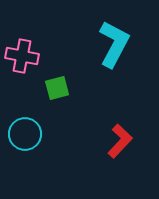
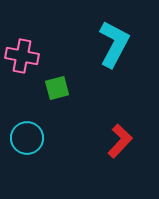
cyan circle: moved 2 px right, 4 px down
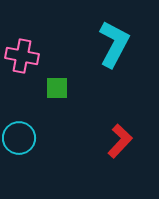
green square: rotated 15 degrees clockwise
cyan circle: moved 8 px left
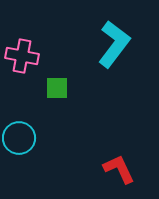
cyan L-shape: rotated 9 degrees clockwise
red L-shape: moved 1 px left, 28 px down; rotated 68 degrees counterclockwise
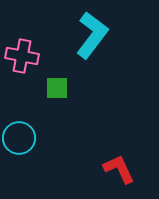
cyan L-shape: moved 22 px left, 9 px up
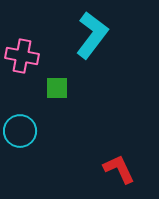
cyan circle: moved 1 px right, 7 px up
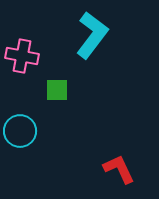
green square: moved 2 px down
